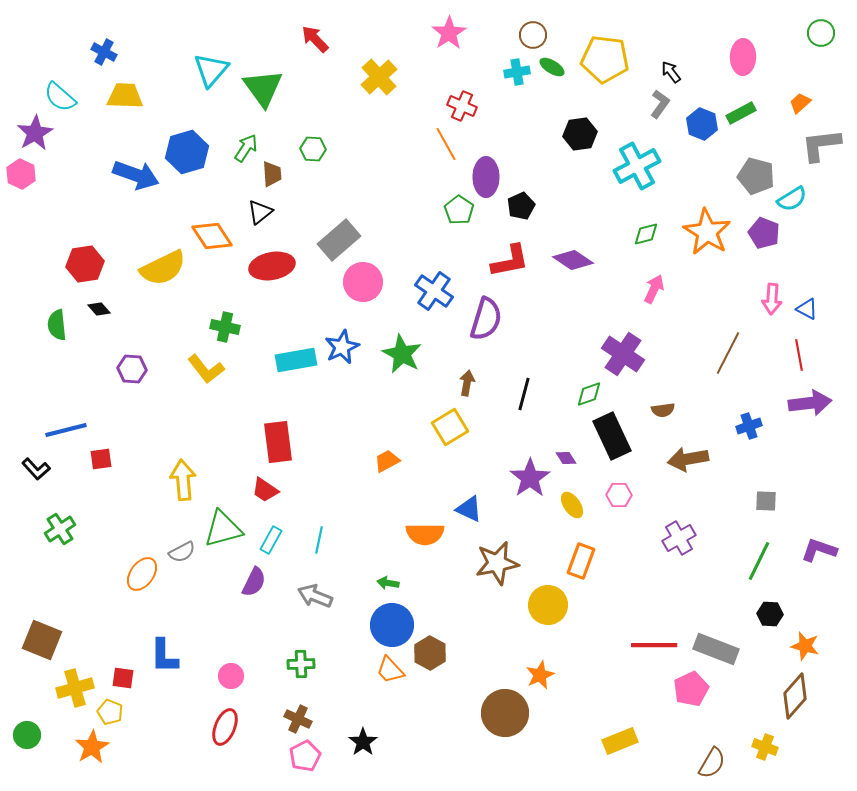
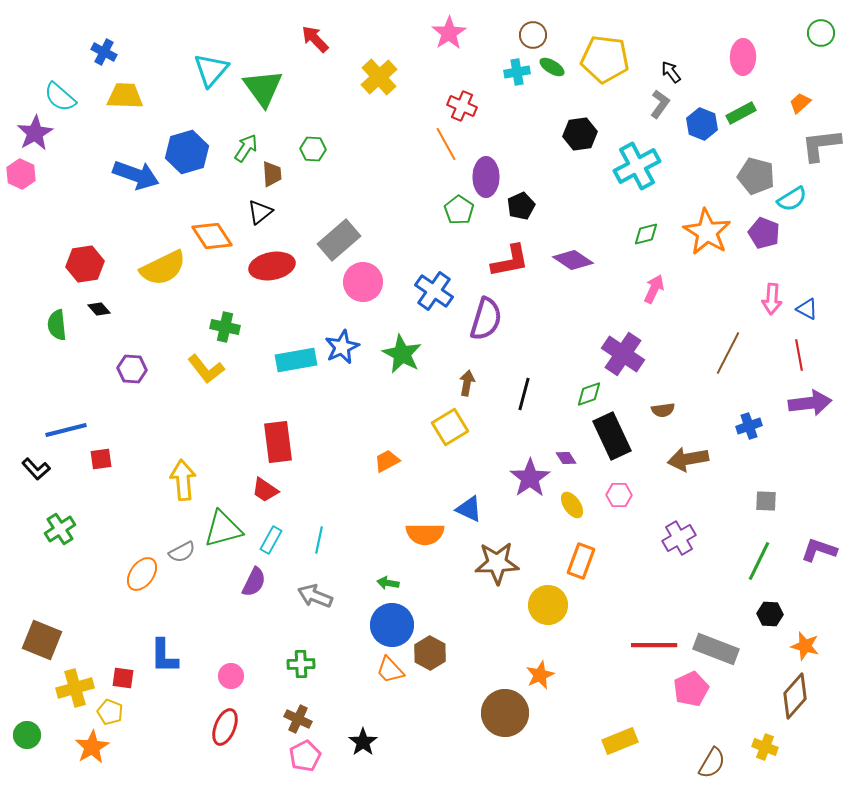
brown star at (497, 563): rotated 9 degrees clockwise
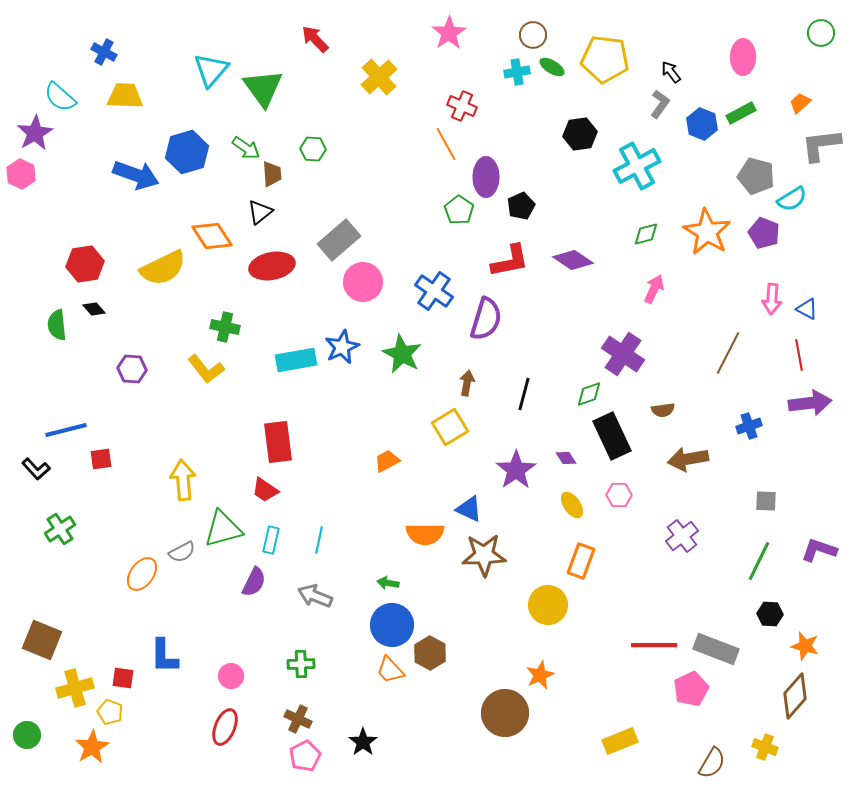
green arrow at (246, 148): rotated 92 degrees clockwise
black diamond at (99, 309): moved 5 px left
purple star at (530, 478): moved 14 px left, 8 px up
purple cross at (679, 538): moved 3 px right, 2 px up; rotated 8 degrees counterclockwise
cyan rectangle at (271, 540): rotated 16 degrees counterclockwise
brown star at (497, 563): moved 13 px left, 8 px up
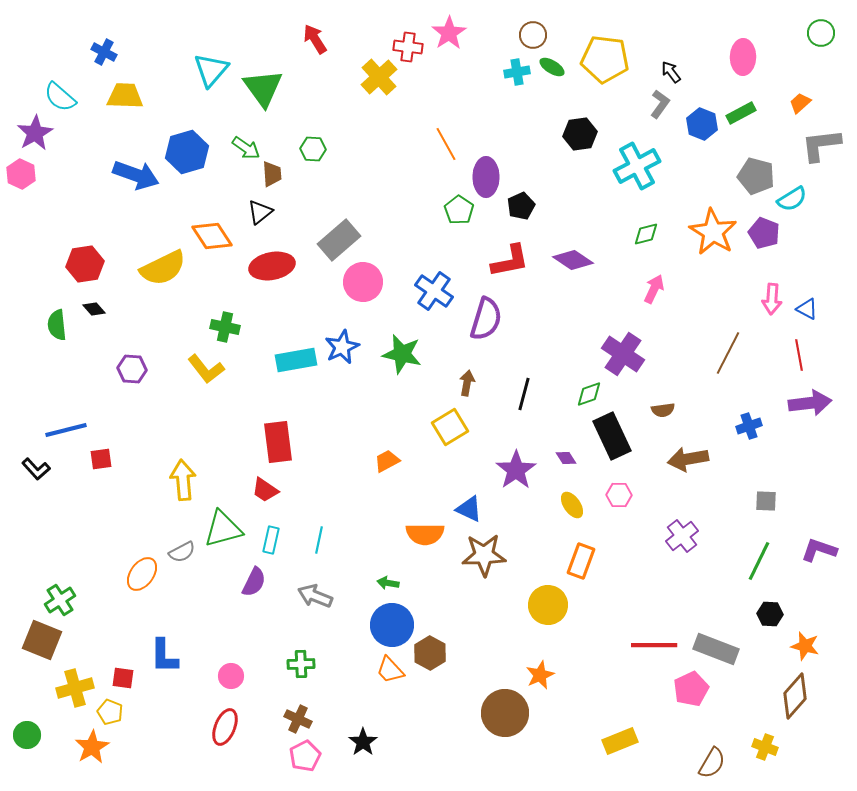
red arrow at (315, 39): rotated 12 degrees clockwise
red cross at (462, 106): moved 54 px left, 59 px up; rotated 16 degrees counterclockwise
orange star at (707, 232): moved 6 px right
green star at (402, 354): rotated 15 degrees counterclockwise
green cross at (60, 529): moved 71 px down
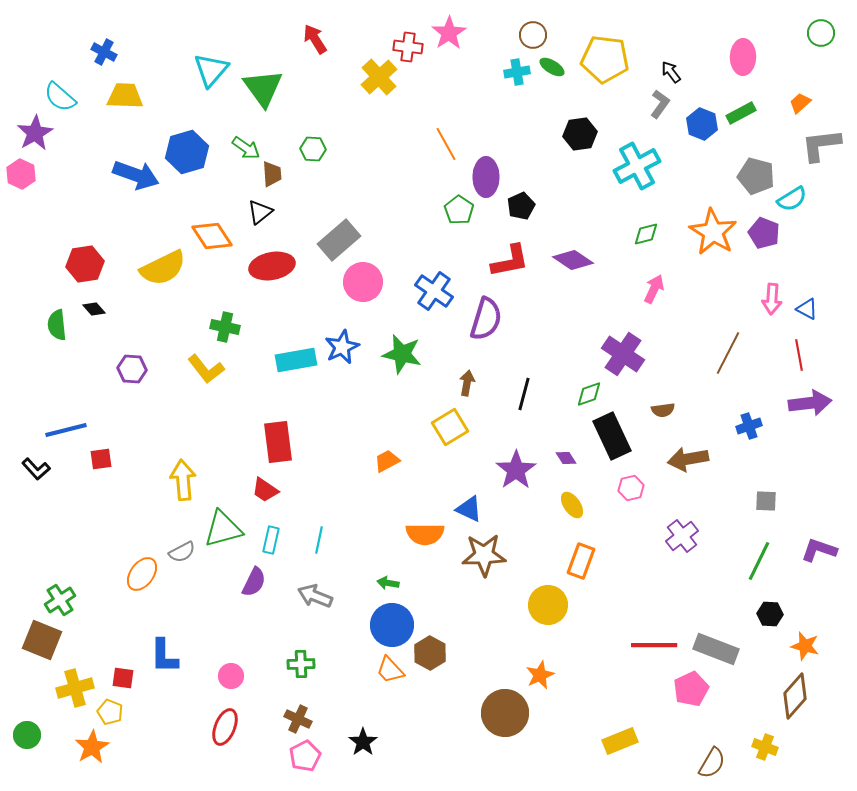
pink hexagon at (619, 495): moved 12 px right, 7 px up; rotated 15 degrees counterclockwise
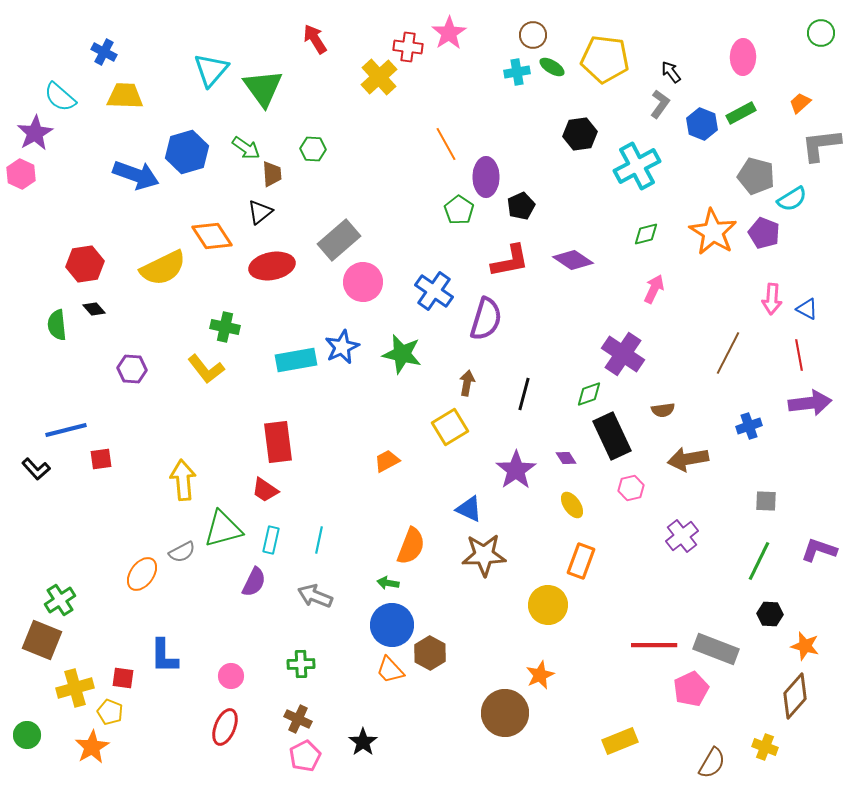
orange semicircle at (425, 534): moved 14 px left, 12 px down; rotated 69 degrees counterclockwise
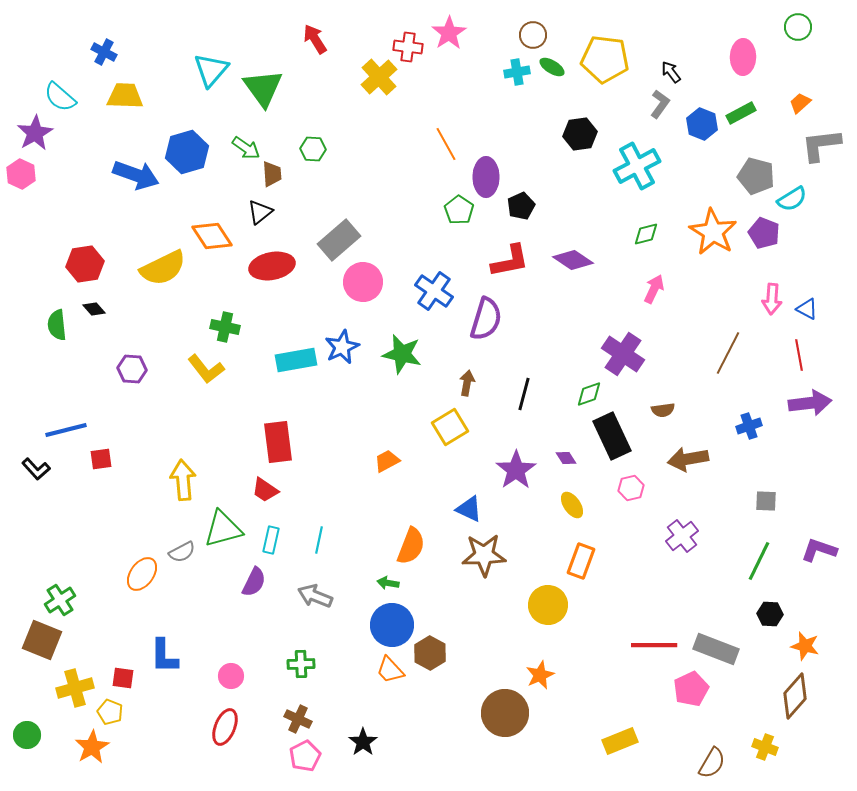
green circle at (821, 33): moved 23 px left, 6 px up
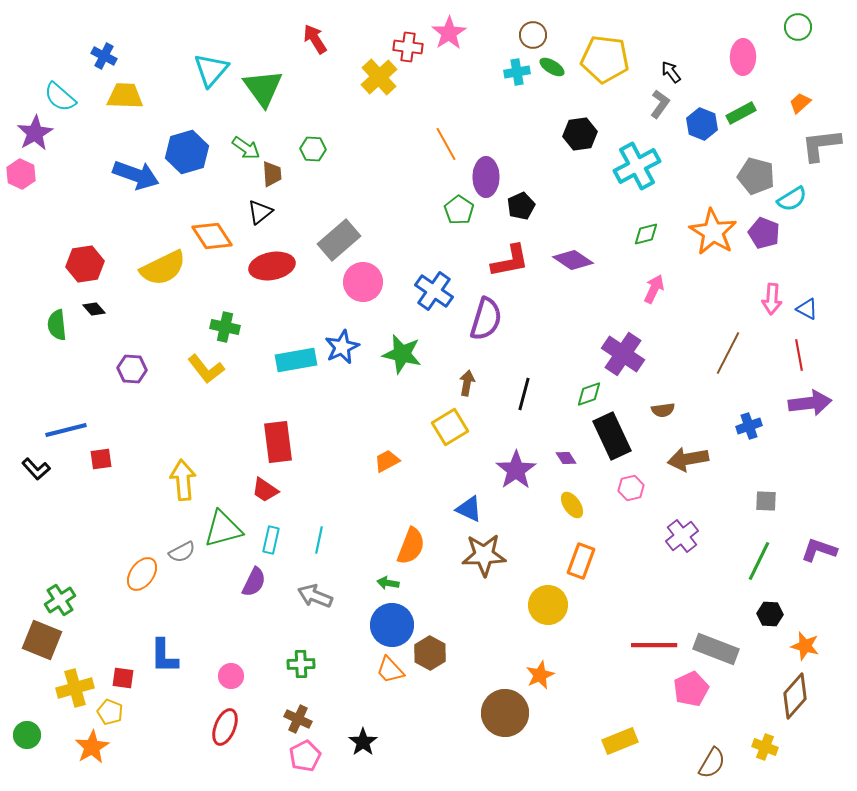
blue cross at (104, 52): moved 4 px down
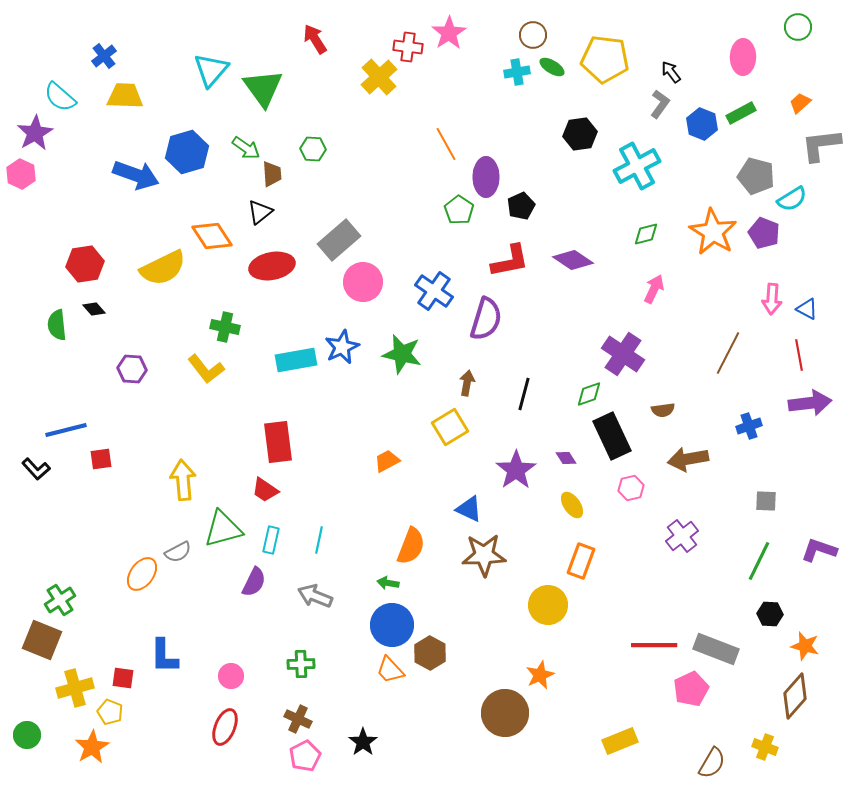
blue cross at (104, 56): rotated 25 degrees clockwise
gray semicircle at (182, 552): moved 4 px left
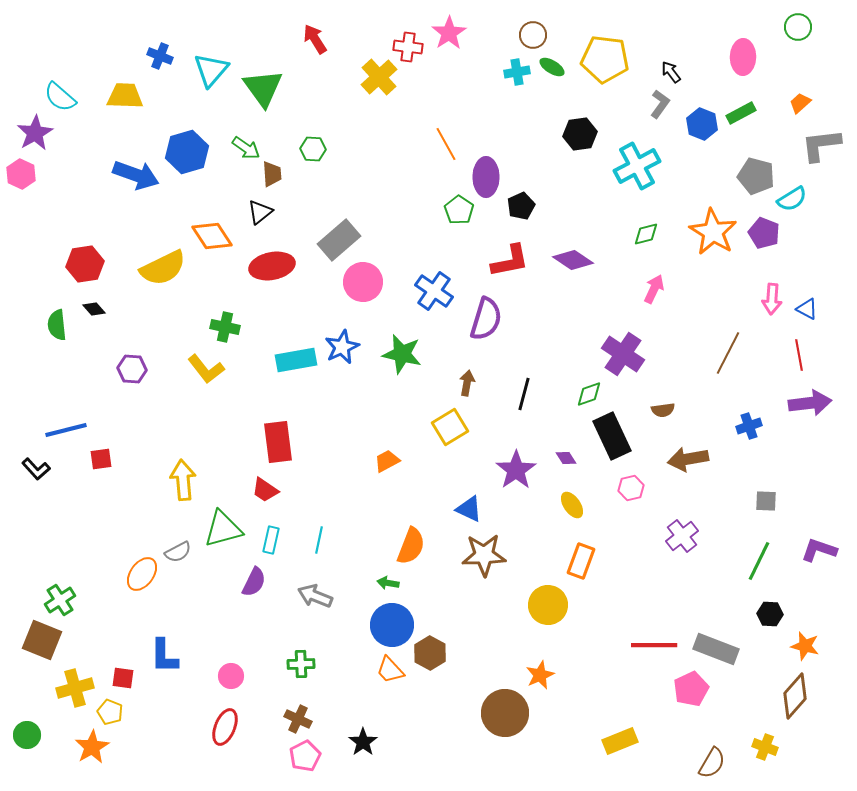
blue cross at (104, 56): moved 56 px right; rotated 30 degrees counterclockwise
